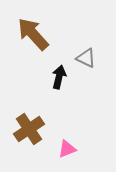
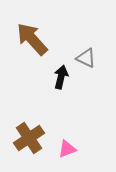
brown arrow: moved 1 px left, 5 px down
black arrow: moved 2 px right
brown cross: moved 9 px down
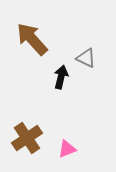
brown cross: moved 2 px left
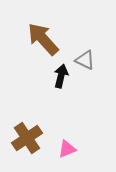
brown arrow: moved 11 px right
gray triangle: moved 1 px left, 2 px down
black arrow: moved 1 px up
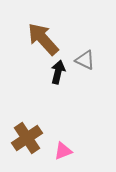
black arrow: moved 3 px left, 4 px up
pink triangle: moved 4 px left, 2 px down
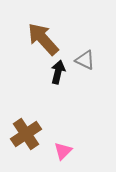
brown cross: moved 1 px left, 4 px up
pink triangle: rotated 24 degrees counterclockwise
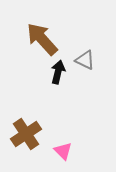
brown arrow: moved 1 px left
pink triangle: rotated 30 degrees counterclockwise
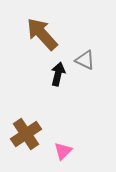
brown arrow: moved 5 px up
black arrow: moved 2 px down
pink triangle: rotated 30 degrees clockwise
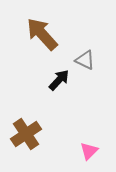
black arrow: moved 1 px right, 6 px down; rotated 30 degrees clockwise
pink triangle: moved 26 px right
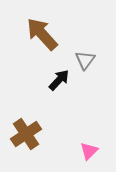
gray triangle: rotated 40 degrees clockwise
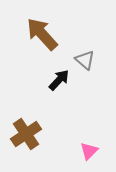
gray triangle: rotated 25 degrees counterclockwise
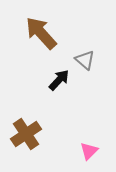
brown arrow: moved 1 px left, 1 px up
